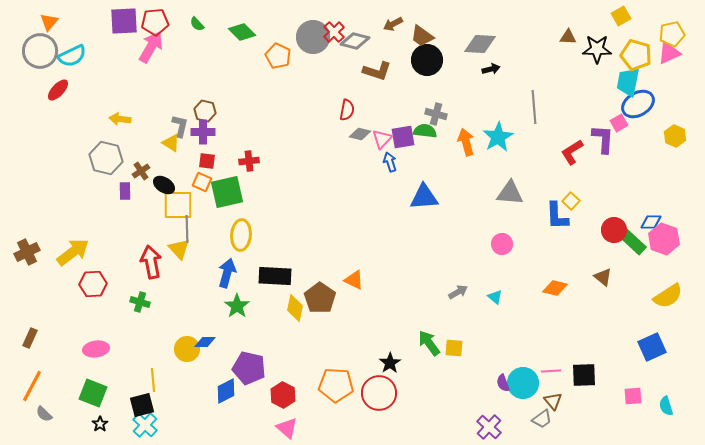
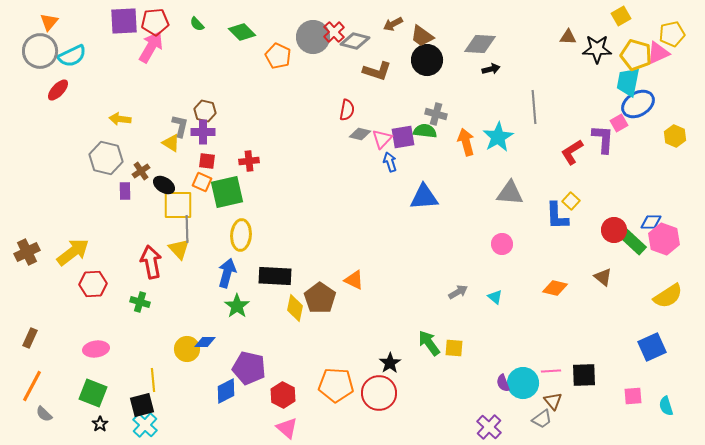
pink triangle at (669, 53): moved 11 px left
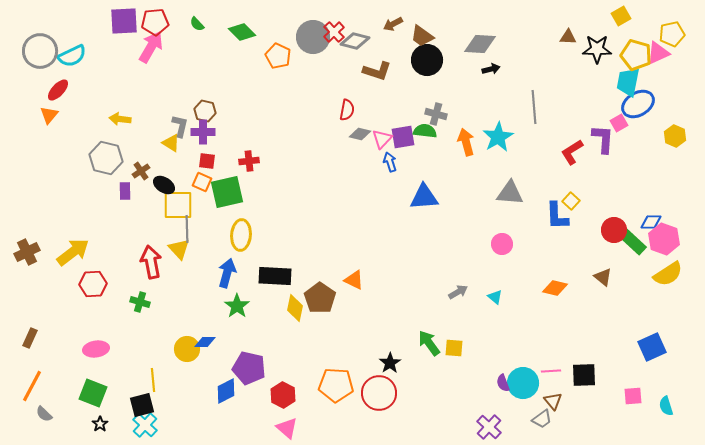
orange triangle at (49, 22): moved 93 px down
yellow semicircle at (668, 296): moved 22 px up
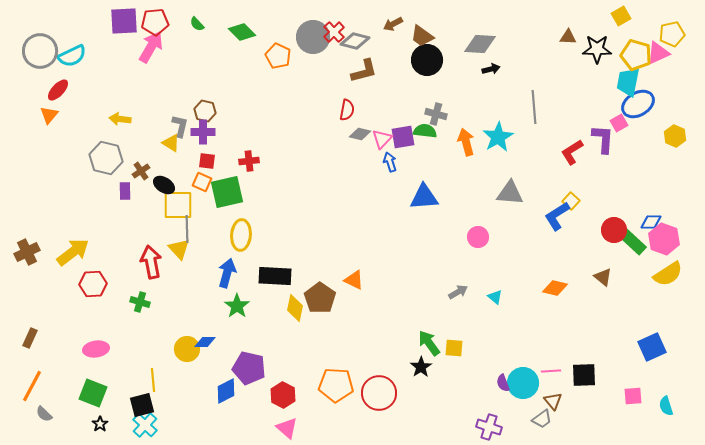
brown L-shape at (377, 71): moved 13 px left; rotated 32 degrees counterclockwise
blue L-shape at (557, 216): rotated 60 degrees clockwise
pink circle at (502, 244): moved 24 px left, 7 px up
black star at (390, 363): moved 31 px right, 4 px down
purple cross at (489, 427): rotated 25 degrees counterclockwise
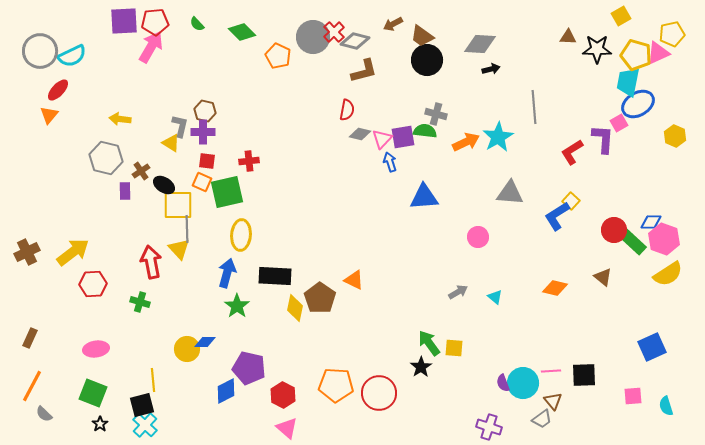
orange arrow at (466, 142): rotated 80 degrees clockwise
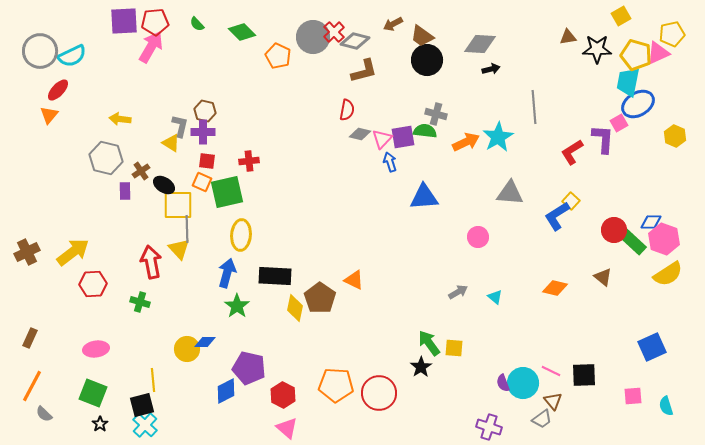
brown triangle at (568, 37): rotated 12 degrees counterclockwise
pink line at (551, 371): rotated 30 degrees clockwise
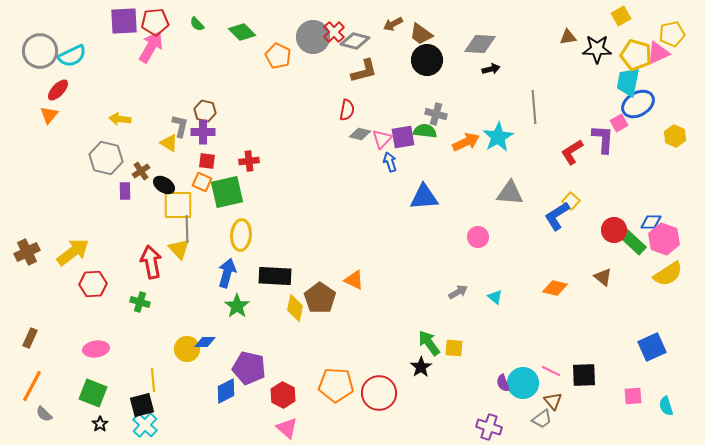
brown trapezoid at (422, 36): moved 1 px left, 2 px up
yellow triangle at (171, 143): moved 2 px left
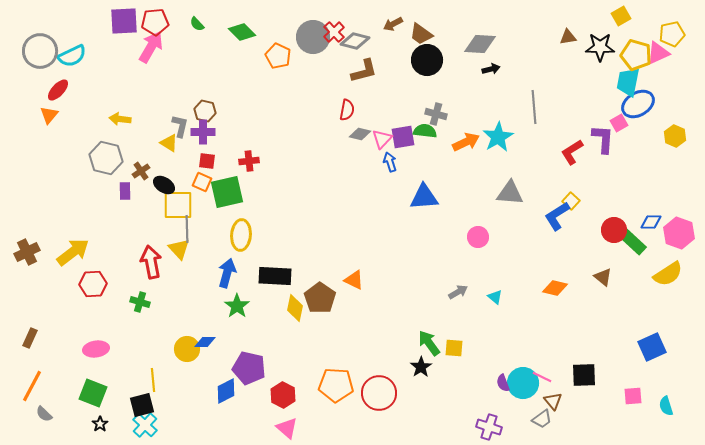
black star at (597, 49): moved 3 px right, 2 px up
pink hexagon at (664, 239): moved 15 px right, 6 px up
pink line at (551, 371): moved 9 px left, 6 px down
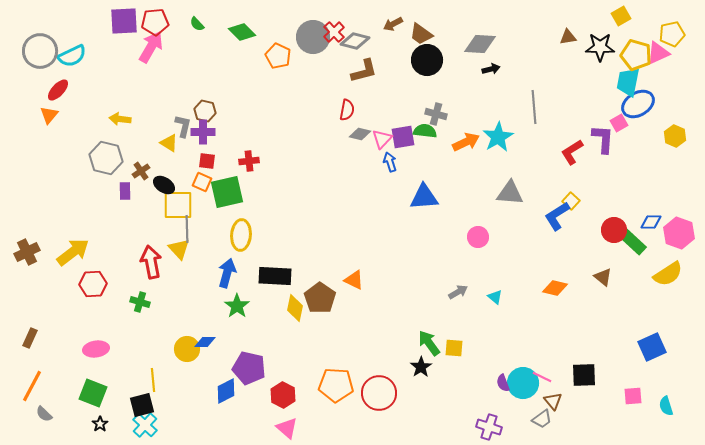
gray L-shape at (180, 126): moved 3 px right
